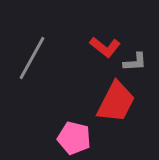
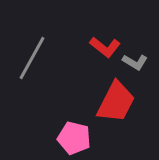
gray L-shape: rotated 35 degrees clockwise
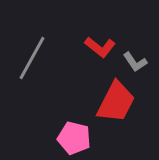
red L-shape: moved 5 px left
gray L-shape: rotated 25 degrees clockwise
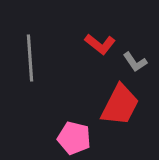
red L-shape: moved 3 px up
gray line: moved 2 px left; rotated 33 degrees counterclockwise
red trapezoid: moved 4 px right, 3 px down
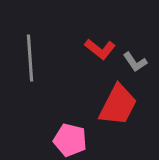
red L-shape: moved 5 px down
red trapezoid: moved 2 px left
pink pentagon: moved 4 px left, 2 px down
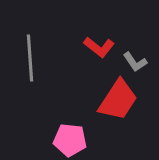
red L-shape: moved 1 px left, 2 px up
red trapezoid: moved 5 px up; rotated 6 degrees clockwise
pink pentagon: rotated 8 degrees counterclockwise
